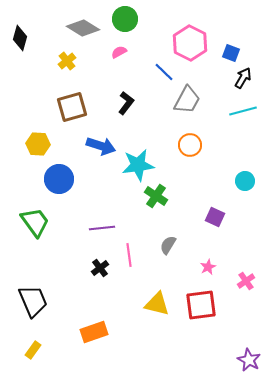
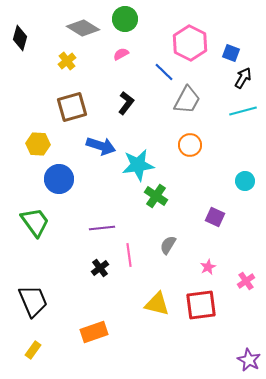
pink semicircle: moved 2 px right, 2 px down
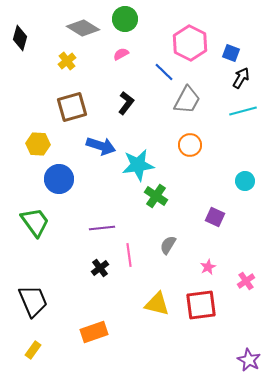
black arrow: moved 2 px left
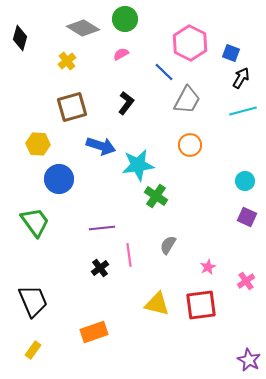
purple square: moved 32 px right
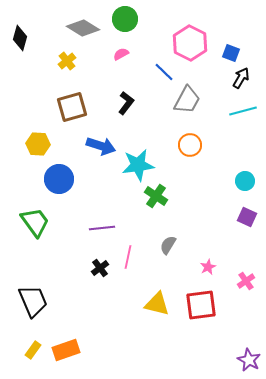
pink line: moved 1 px left, 2 px down; rotated 20 degrees clockwise
orange rectangle: moved 28 px left, 18 px down
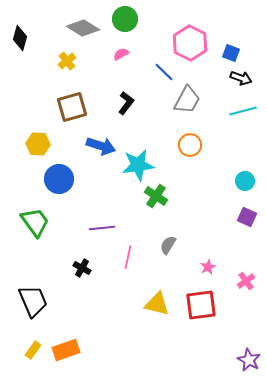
black arrow: rotated 80 degrees clockwise
black cross: moved 18 px left; rotated 24 degrees counterclockwise
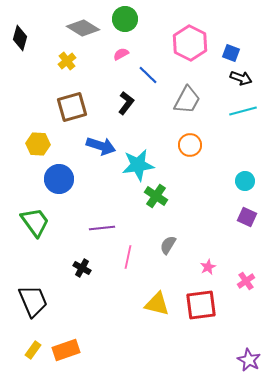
blue line: moved 16 px left, 3 px down
